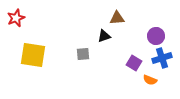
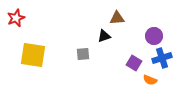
purple circle: moved 2 px left
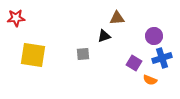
red star: rotated 18 degrees clockwise
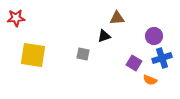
gray square: rotated 16 degrees clockwise
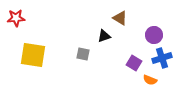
brown triangle: moved 3 px right; rotated 35 degrees clockwise
purple circle: moved 1 px up
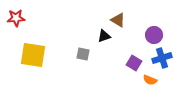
brown triangle: moved 2 px left, 2 px down
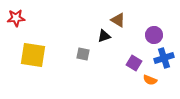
blue cross: moved 2 px right
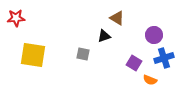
brown triangle: moved 1 px left, 2 px up
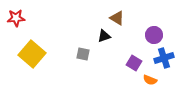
yellow square: moved 1 px left, 1 px up; rotated 32 degrees clockwise
